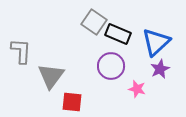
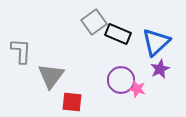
gray square: rotated 20 degrees clockwise
purple circle: moved 10 px right, 14 px down
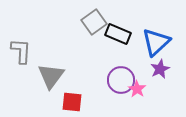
pink star: rotated 18 degrees clockwise
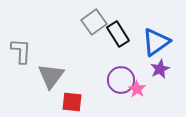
black rectangle: rotated 35 degrees clockwise
blue triangle: rotated 8 degrees clockwise
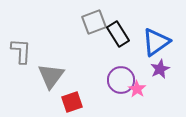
gray square: rotated 15 degrees clockwise
red square: rotated 25 degrees counterclockwise
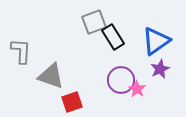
black rectangle: moved 5 px left, 3 px down
blue triangle: moved 1 px up
gray triangle: rotated 48 degrees counterclockwise
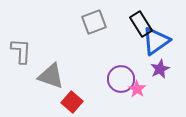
black rectangle: moved 28 px right, 13 px up
purple circle: moved 1 px up
red square: rotated 30 degrees counterclockwise
